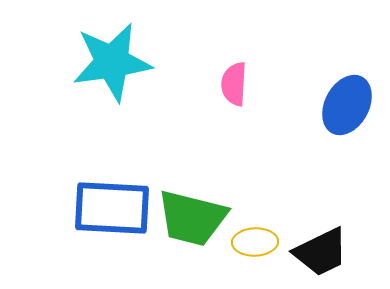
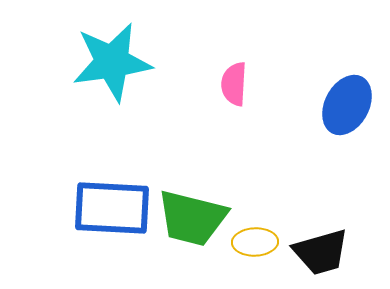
black trapezoid: rotated 10 degrees clockwise
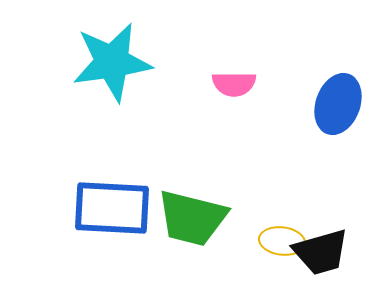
pink semicircle: rotated 93 degrees counterclockwise
blue ellipse: moved 9 px left, 1 px up; rotated 8 degrees counterclockwise
yellow ellipse: moved 27 px right, 1 px up; rotated 9 degrees clockwise
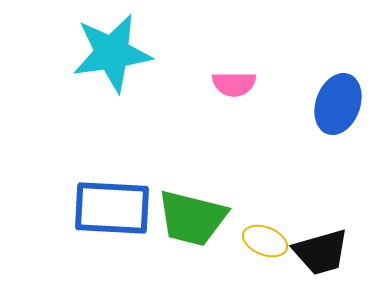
cyan star: moved 9 px up
yellow ellipse: moved 17 px left; rotated 15 degrees clockwise
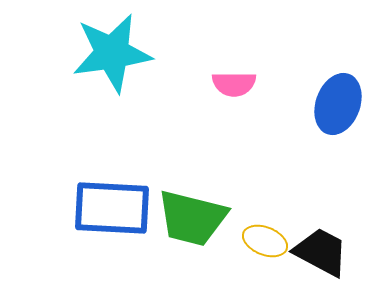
black trapezoid: rotated 136 degrees counterclockwise
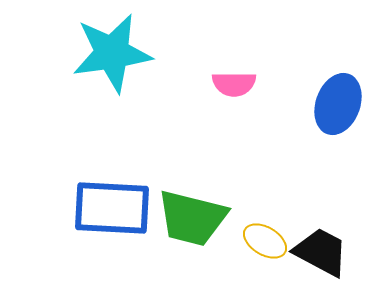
yellow ellipse: rotated 9 degrees clockwise
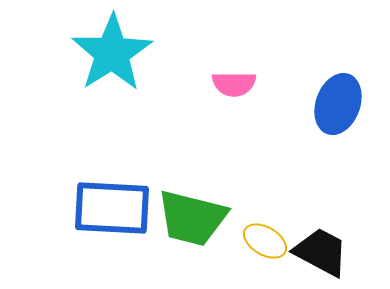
cyan star: rotated 24 degrees counterclockwise
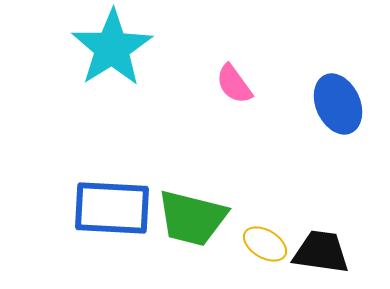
cyan star: moved 5 px up
pink semicircle: rotated 54 degrees clockwise
blue ellipse: rotated 44 degrees counterclockwise
yellow ellipse: moved 3 px down
black trapezoid: rotated 20 degrees counterclockwise
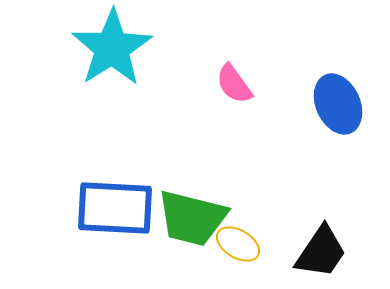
blue rectangle: moved 3 px right
yellow ellipse: moved 27 px left
black trapezoid: rotated 116 degrees clockwise
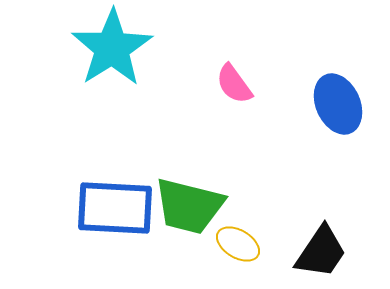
green trapezoid: moved 3 px left, 12 px up
